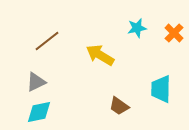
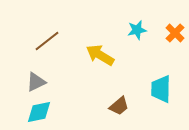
cyan star: moved 2 px down
orange cross: moved 1 px right
brown trapezoid: rotated 75 degrees counterclockwise
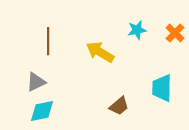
brown line: moved 1 px right; rotated 52 degrees counterclockwise
yellow arrow: moved 3 px up
cyan trapezoid: moved 1 px right, 1 px up
cyan diamond: moved 3 px right, 1 px up
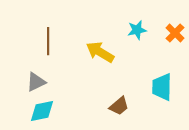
cyan trapezoid: moved 1 px up
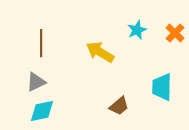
cyan star: rotated 12 degrees counterclockwise
brown line: moved 7 px left, 2 px down
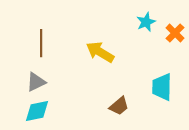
cyan star: moved 9 px right, 8 px up
cyan diamond: moved 5 px left
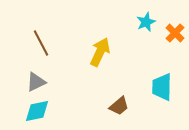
brown line: rotated 28 degrees counterclockwise
yellow arrow: rotated 84 degrees clockwise
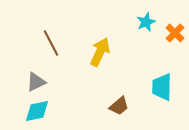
brown line: moved 10 px right
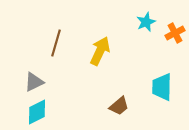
orange cross: rotated 18 degrees clockwise
brown line: moved 5 px right; rotated 44 degrees clockwise
yellow arrow: moved 1 px up
gray triangle: moved 2 px left
cyan diamond: moved 1 px down; rotated 16 degrees counterclockwise
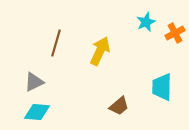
cyan diamond: rotated 32 degrees clockwise
